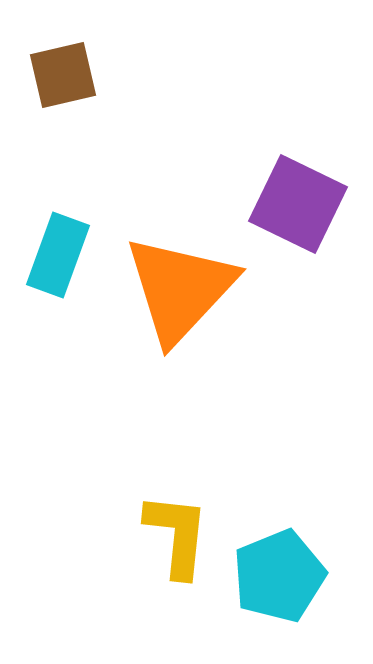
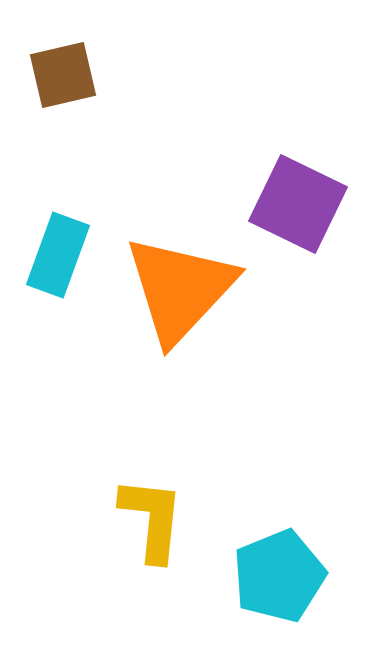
yellow L-shape: moved 25 px left, 16 px up
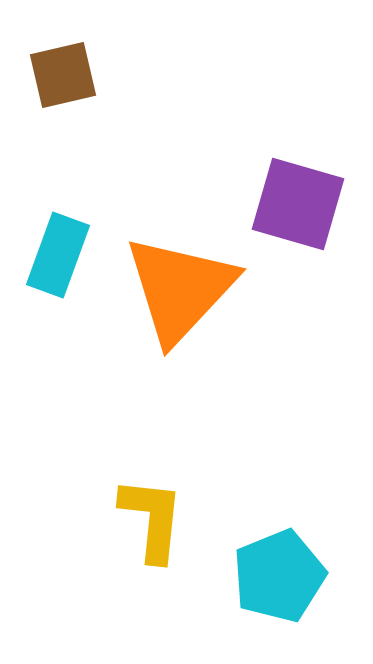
purple square: rotated 10 degrees counterclockwise
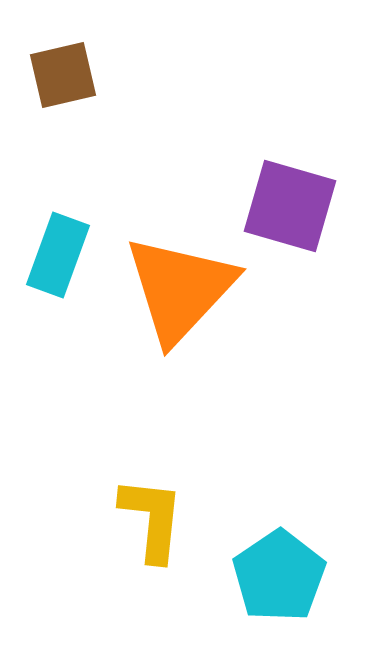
purple square: moved 8 px left, 2 px down
cyan pentagon: rotated 12 degrees counterclockwise
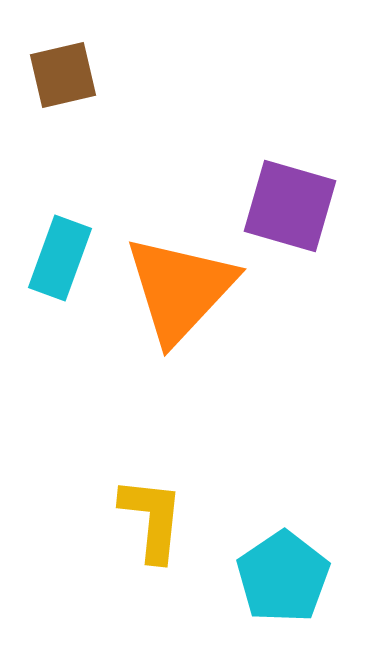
cyan rectangle: moved 2 px right, 3 px down
cyan pentagon: moved 4 px right, 1 px down
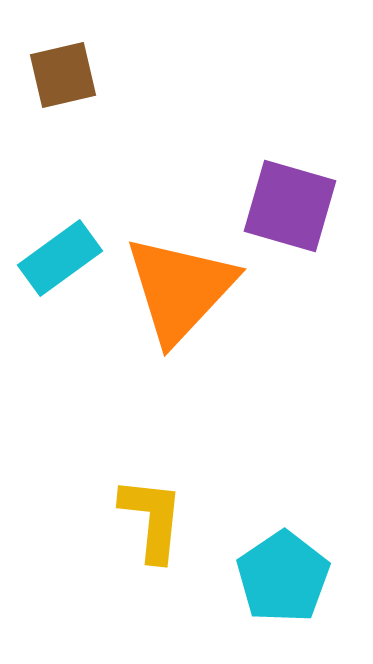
cyan rectangle: rotated 34 degrees clockwise
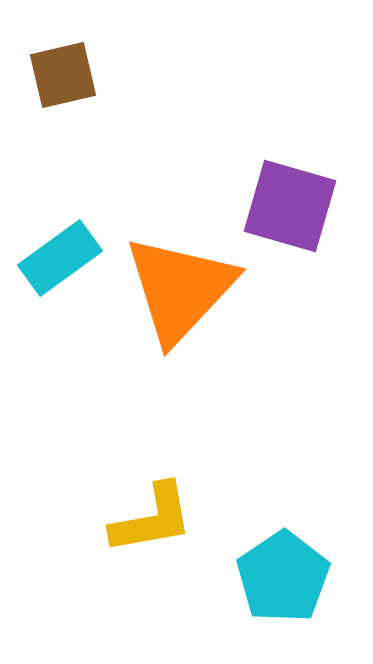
yellow L-shape: rotated 74 degrees clockwise
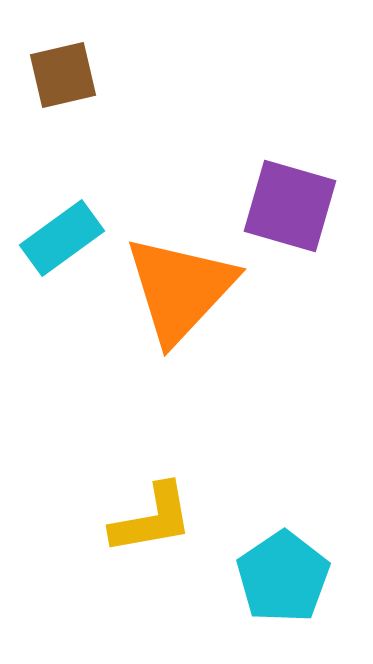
cyan rectangle: moved 2 px right, 20 px up
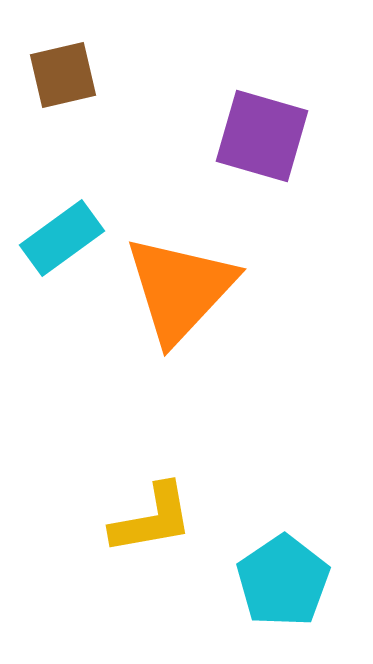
purple square: moved 28 px left, 70 px up
cyan pentagon: moved 4 px down
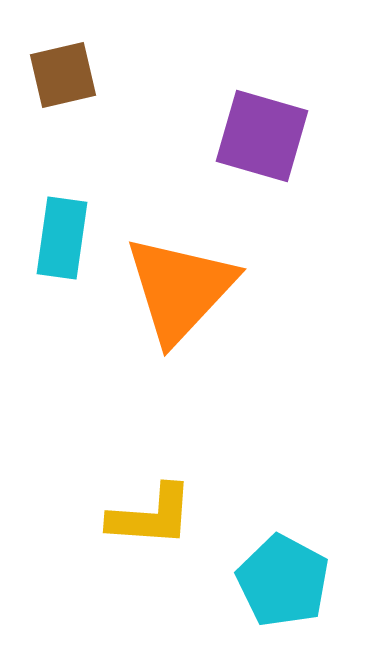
cyan rectangle: rotated 46 degrees counterclockwise
yellow L-shape: moved 1 px left, 3 px up; rotated 14 degrees clockwise
cyan pentagon: rotated 10 degrees counterclockwise
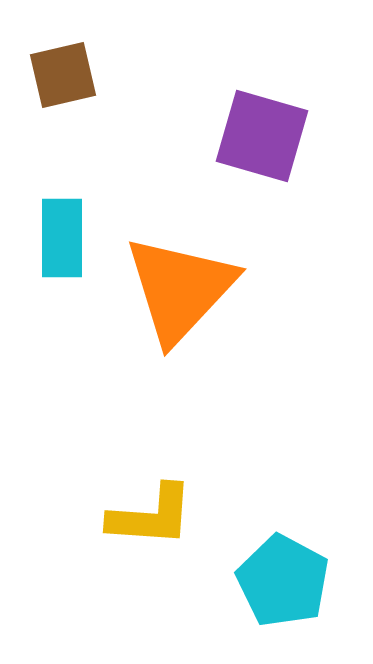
cyan rectangle: rotated 8 degrees counterclockwise
